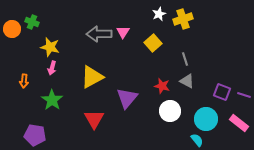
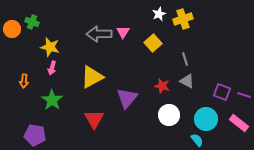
white circle: moved 1 px left, 4 px down
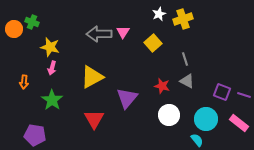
orange circle: moved 2 px right
orange arrow: moved 1 px down
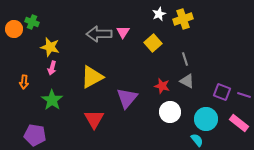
white circle: moved 1 px right, 3 px up
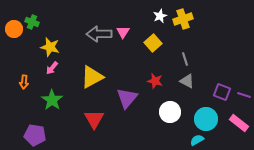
white star: moved 1 px right, 2 px down
pink arrow: rotated 24 degrees clockwise
red star: moved 7 px left, 5 px up
cyan semicircle: rotated 80 degrees counterclockwise
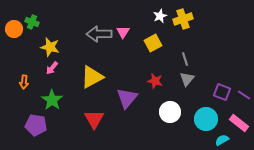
yellow square: rotated 12 degrees clockwise
gray triangle: moved 2 px up; rotated 42 degrees clockwise
purple line: rotated 16 degrees clockwise
purple pentagon: moved 1 px right, 10 px up
cyan semicircle: moved 25 px right
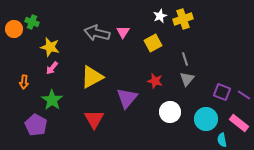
gray arrow: moved 2 px left, 1 px up; rotated 15 degrees clockwise
purple pentagon: rotated 20 degrees clockwise
cyan semicircle: rotated 72 degrees counterclockwise
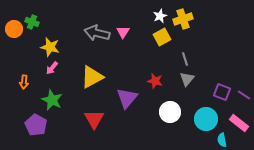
yellow square: moved 9 px right, 6 px up
green star: rotated 10 degrees counterclockwise
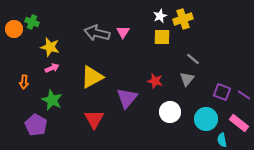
yellow square: rotated 30 degrees clockwise
gray line: moved 8 px right; rotated 32 degrees counterclockwise
pink arrow: rotated 152 degrees counterclockwise
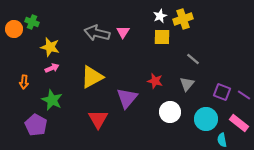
gray triangle: moved 5 px down
red triangle: moved 4 px right
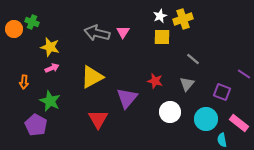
purple line: moved 21 px up
green star: moved 2 px left, 1 px down
